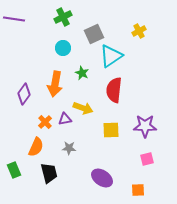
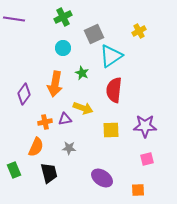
orange cross: rotated 32 degrees clockwise
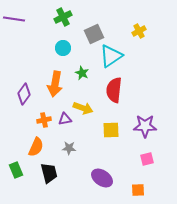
orange cross: moved 1 px left, 2 px up
green rectangle: moved 2 px right
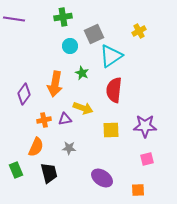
green cross: rotated 18 degrees clockwise
cyan circle: moved 7 px right, 2 px up
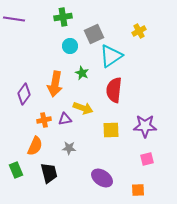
orange semicircle: moved 1 px left, 1 px up
